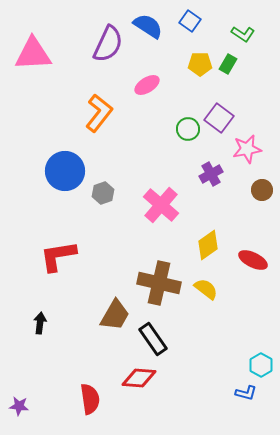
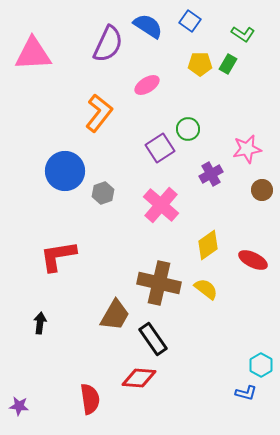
purple square: moved 59 px left, 30 px down; rotated 20 degrees clockwise
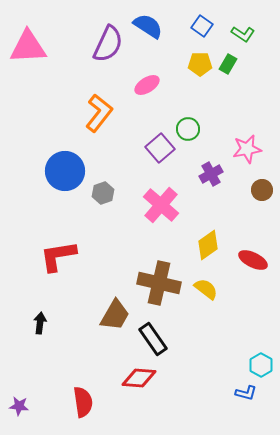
blue square: moved 12 px right, 5 px down
pink triangle: moved 5 px left, 7 px up
purple square: rotated 8 degrees counterclockwise
red semicircle: moved 7 px left, 3 px down
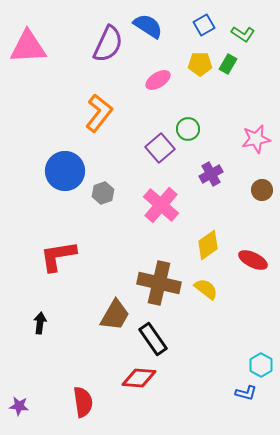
blue square: moved 2 px right, 1 px up; rotated 25 degrees clockwise
pink ellipse: moved 11 px right, 5 px up
pink star: moved 9 px right, 10 px up
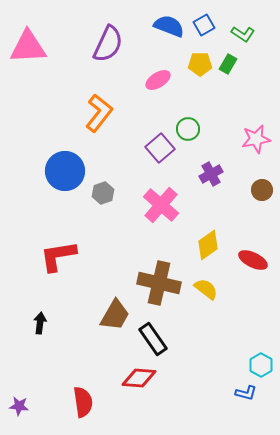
blue semicircle: moved 21 px right; rotated 12 degrees counterclockwise
